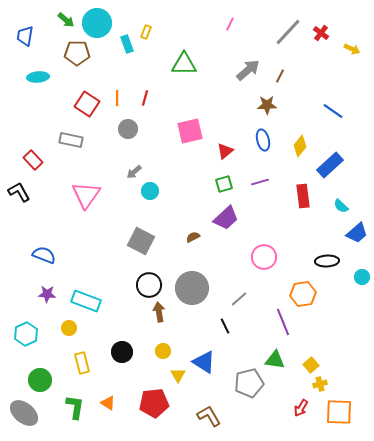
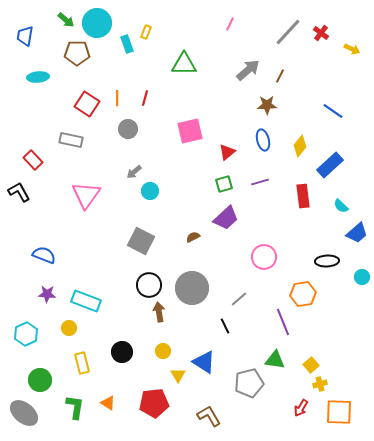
red triangle at (225, 151): moved 2 px right, 1 px down
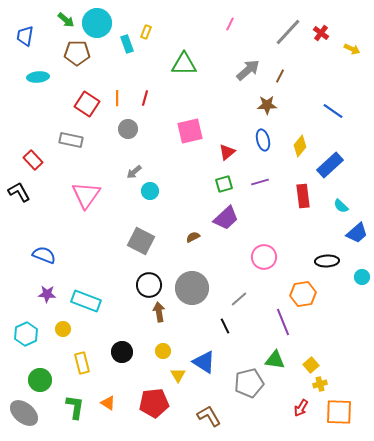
yellow circle at (69, 328): moved 6 px left, 1 px down
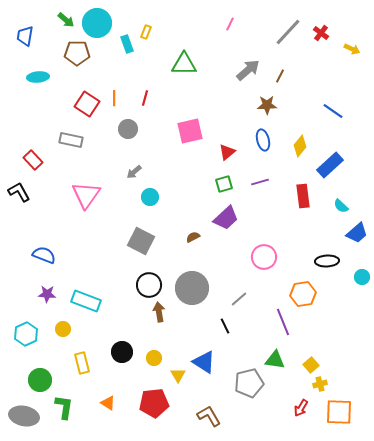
orange line at (117, 98): moved 3 px left
cyan circle at (150, 191): moved 6 px down
yellow circle at (163, 351): moved 9 px left, 7 px down
green L-shape at (75, 407): moved 11 px left
gray ellipse at (24, 413): moved 3 px down; rotated 28 degrees counterclockwise
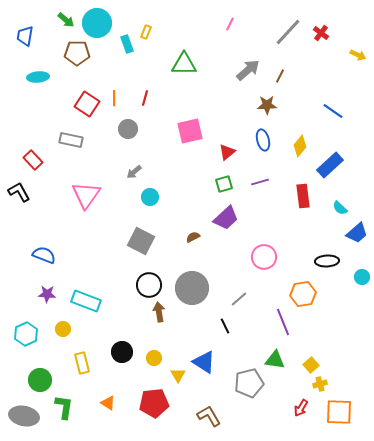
yellow arrow at (352, 49): moved 6 px right, 6 px down
cyan semicircle at (341, 206): moved 1 px left, 2 px down
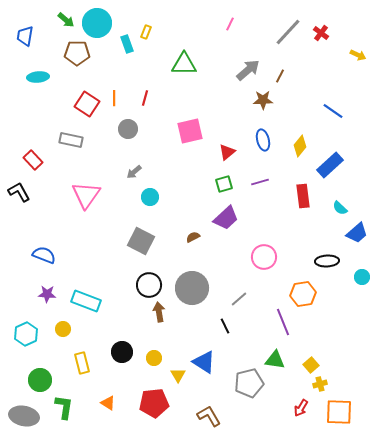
brown star at (267, 105): moved 4 px left, 5 px up
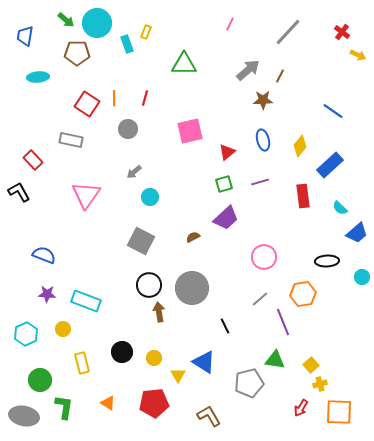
red cross at (321, 33): moved 21 px right, 1 px up
gray line at (239, 299): moved 21 px right
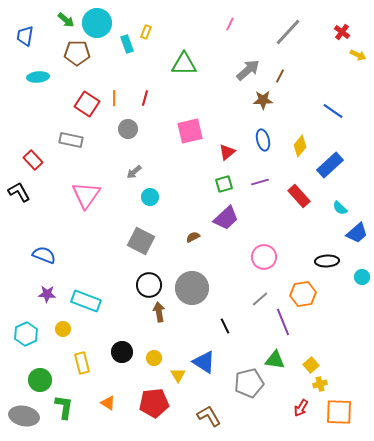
red rectangle at (303, 196): moved 4 px left; rotated 35 degrees counterclockwise
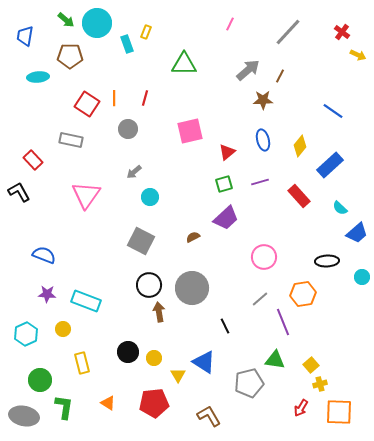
brown pentagon at (77, 53): moved 7 px left, 3 px down
black circle at (122, 352): moved 6 px right
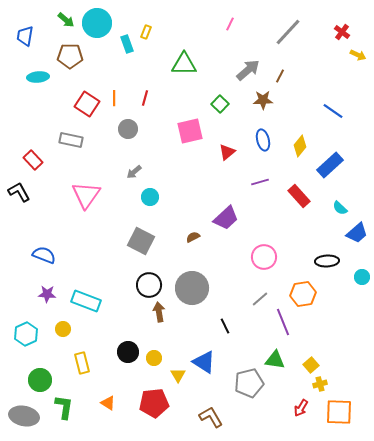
green square at (224, 184): moved 4 px left, 80 px up; rotated 30 degrees counterclockwise
brown L-shape at (209, 416): moved 2 px right, 1 px down
